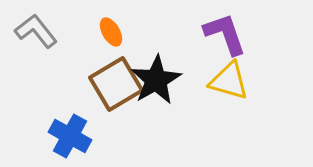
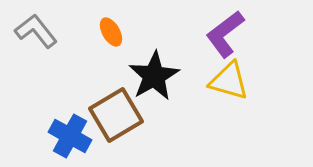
purple L-shape: rotated 108 degrees counterclockwise
black star: moved 2 px left, 4 px up
brown square: moved 31 px down
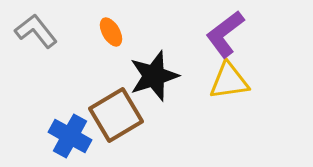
black star: rotated 12 degrees clockwise
yellow triangle: rotated 24 degrees counterclockwise
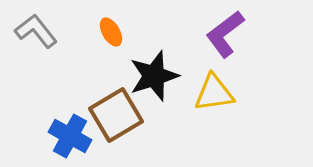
yellow triangle: moved 15 px left, 12 px down
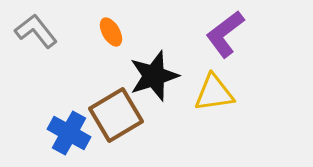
blue cross: moved 1 px left, 3 px up
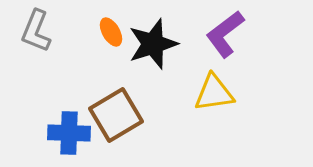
gray L-shape: rotated 120 degrees counterclockwise
black star: moved 1 px left, 32 px up
blue cross: rotated 27 degrees counterclockwise
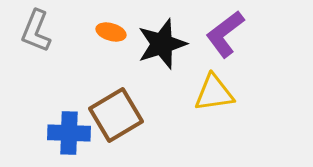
orange ellipse: rotated 44 degrees counterclockwise
black star: moved 9 px right
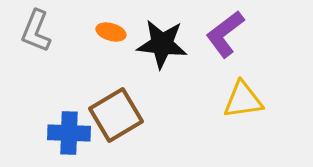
black star: rotated 24 degrees clockwise
yellow triangle: moved 29 px right, 7 px down
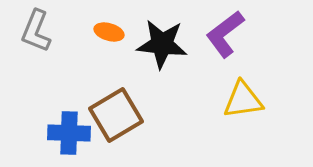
orange ellipse: moved 2 px left
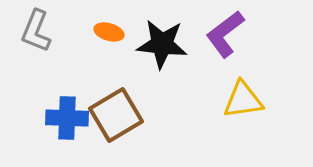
blue cross: moved 2 px left, 15 px up
